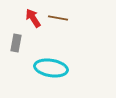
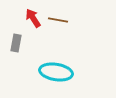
brown line: moved 2 px down
cyan ellipse: moved 5 px right, 4 px down
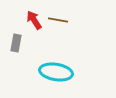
red arrow: moved 1 px right, 2 px down
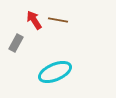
gray rectangle: rotated 18 degrees clockwise
cyan ellipse: moved 1 px left; rotated 32 degrees counterclockwise
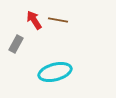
gray rectangle: moved 1 px down
cyan ellipse: rotated 8 degrees clockwise
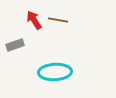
gray rectangle: moved 1 px left, 1 px down; rotated 42 degrees clockwise
cyan ellipse: rotated 12 degrees clockwise
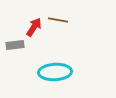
red arrow: moved 7 px down; rotated 66 degrees clockwise
gray rectangle: rotated 12 degrees clockwise
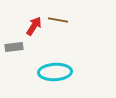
red arrow: moved 1 px up
gray rectangle: moved 1 px left, 2 px down
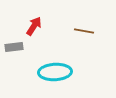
brown line: moved 26 px right, 11 px down
